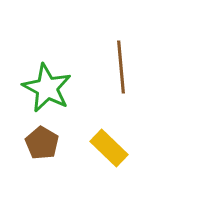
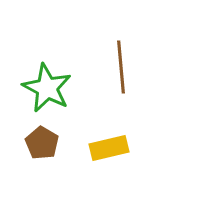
yellow rectangle: rotated 57 degrees counterclockwise
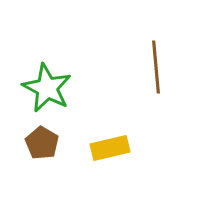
brown line: moved 35 px right
yellow rectangle: moved 1 px right
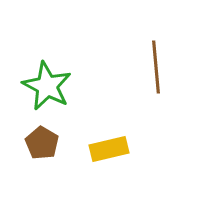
green star: moved 2 px up
yellow rectangle: moved 1 px left, 1 px down
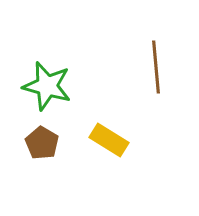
green star: rotated 12 degrees counterclockwise
yellow rectangle: moved 9 px up; rotated 45 degrees clockwise
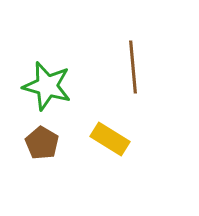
brown line: moved 23 px left
yellow rectangle: moved 1 px right, 1 px up
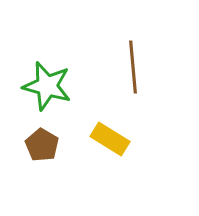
brown pentagon: moved 2 px down
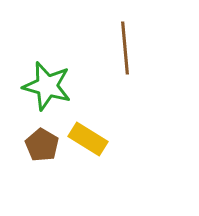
brown line: moved 8 px left, 19 px up
yellow rectangle: moved 22 px left
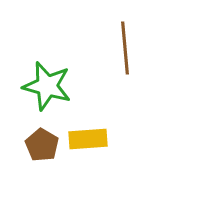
yellow rectangle: rotated 36 degrees counterclockwise
